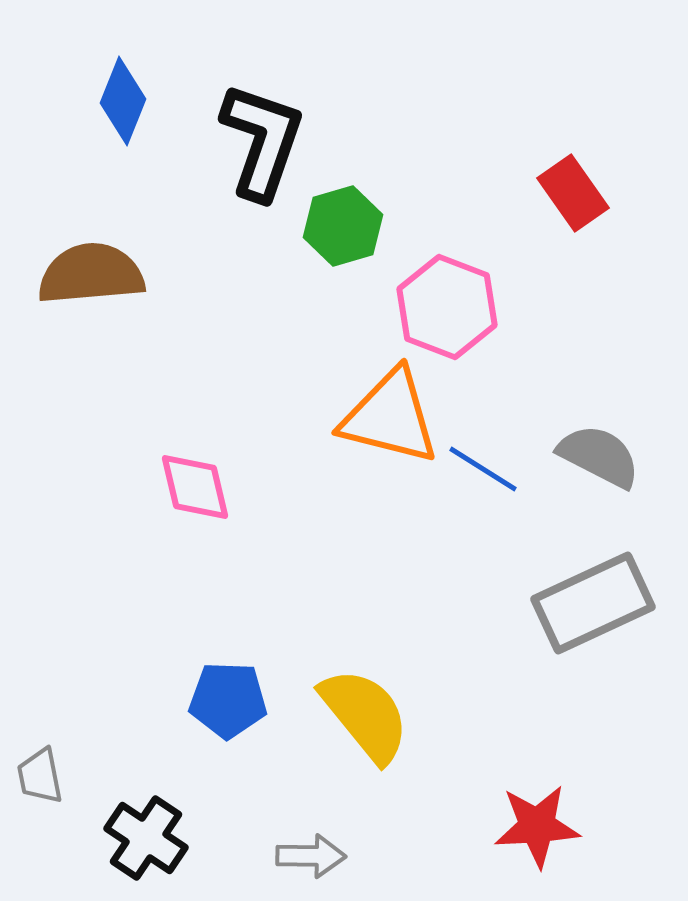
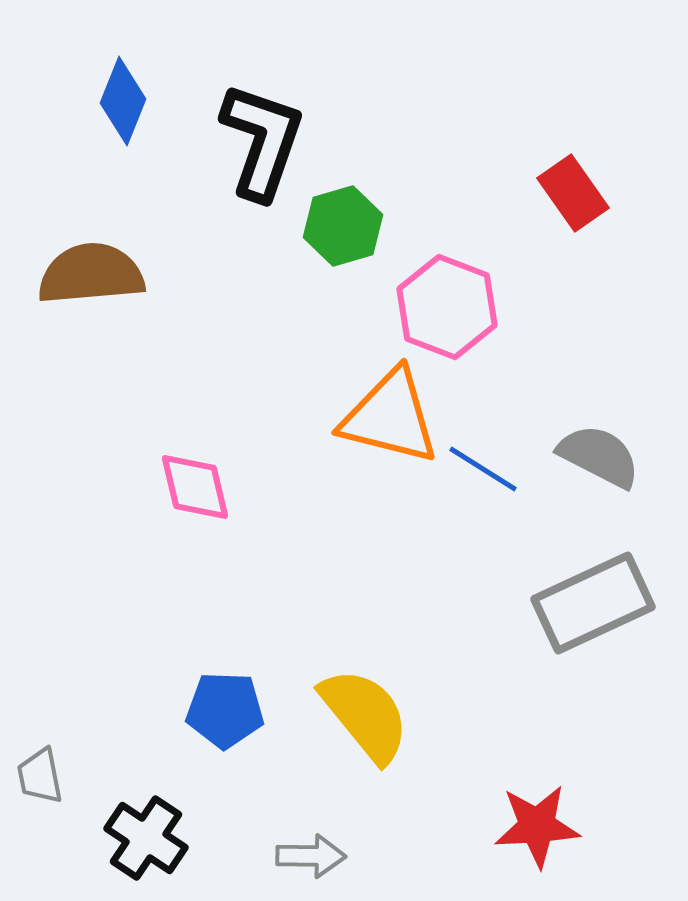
blue pentagon: moved 3 px left, 10 px down
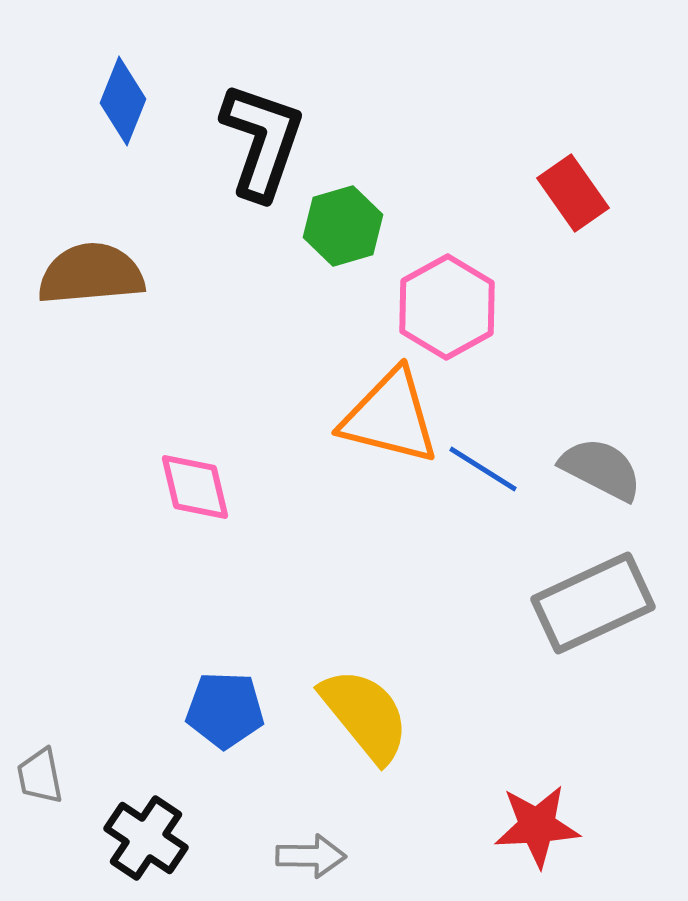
pink hexagon: rotated 10 degrees clockwise
gray semicircle: moved 2 px right, 13 px down
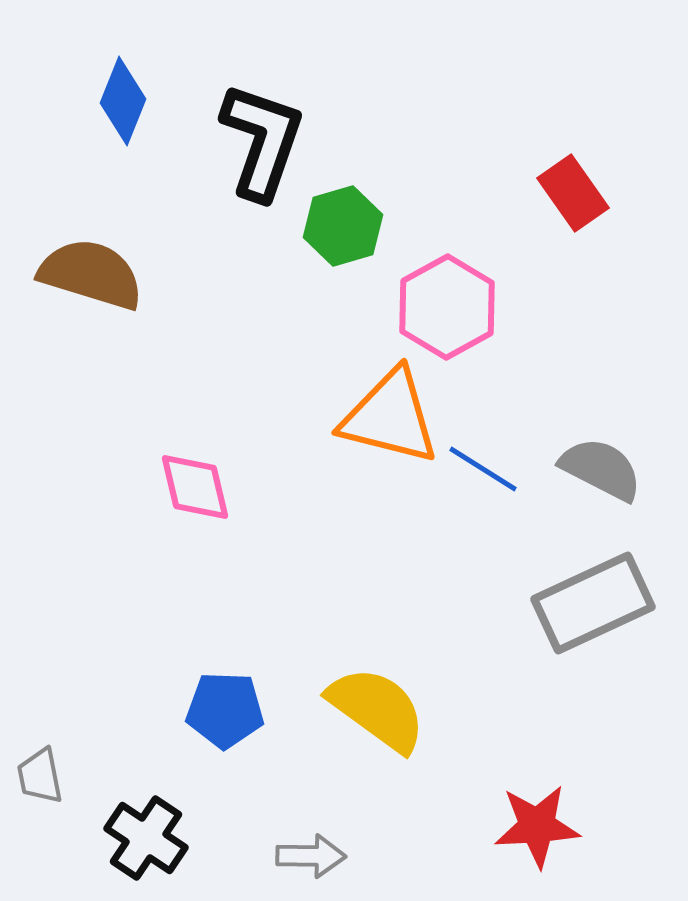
brown semicircle: rotated 22 degrees clockwise
yellow semicircle: moved 12 px right, 6 px up; rotated 15 degrees counterclockwise
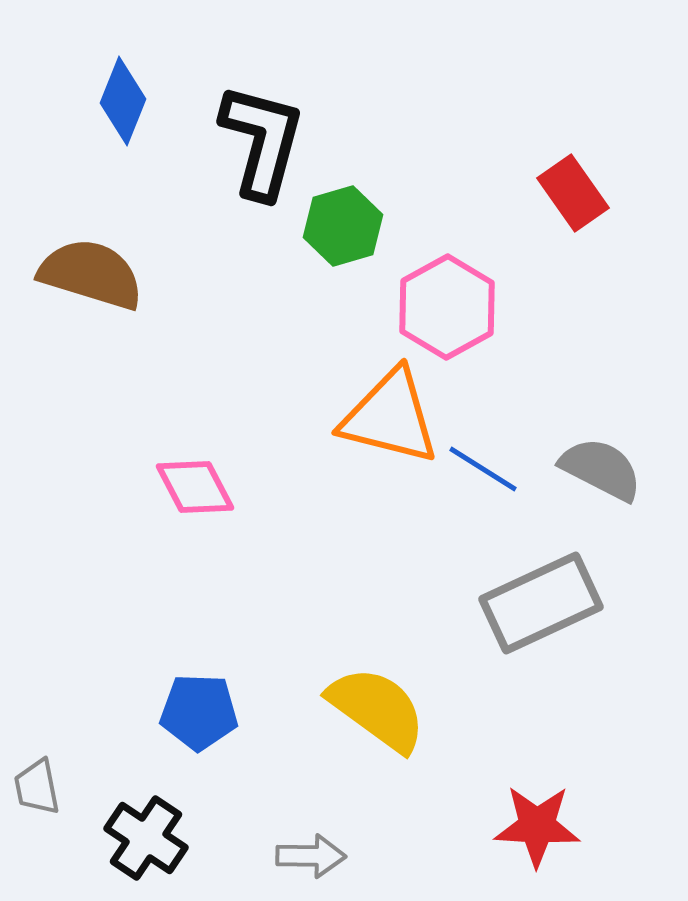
black L-shape: rotated 4 degrees counterclockwise
pink diamond: rotated 14 degrees counterclockwise
gray rectangle: moved 52 px left
blue pentagon: moved 26 px left, 2 px down
gray trapezoid: moved 3 px left, 11 px down
red star: rotated 6 degrees clockwise
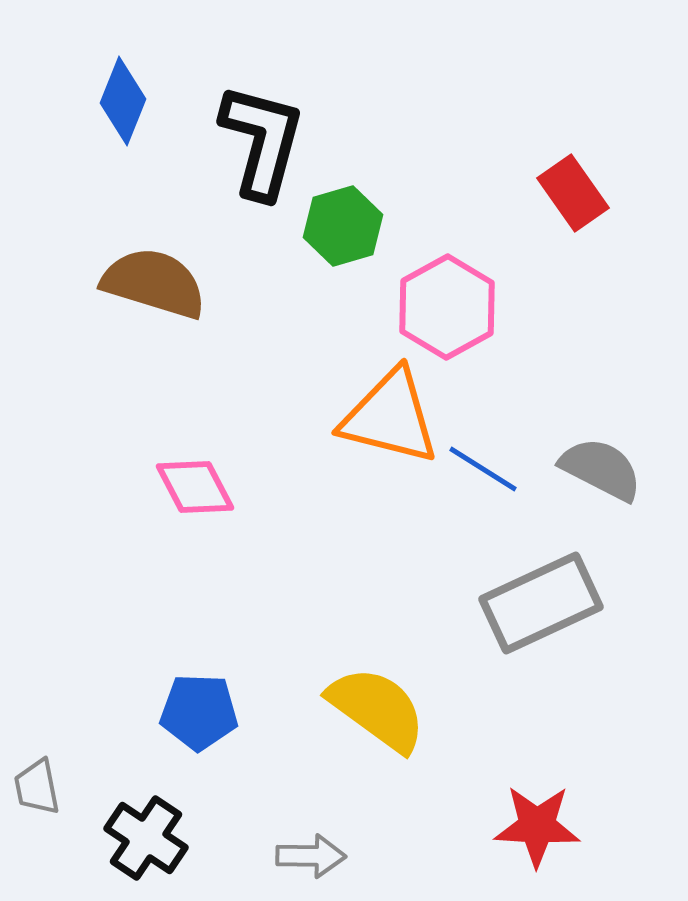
brown semicircle: moved 63 px right, 9 px down
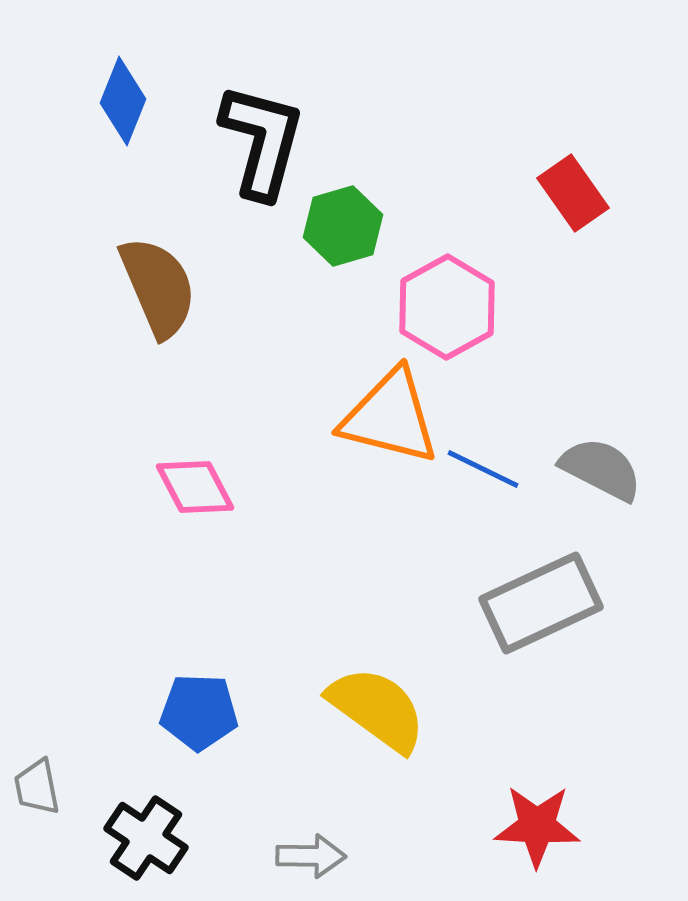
brown semicircle: moved 4 px right, 4 px down; rotated 50 degrees clockwise
blue line: rotated 6 degrees counterclockwise
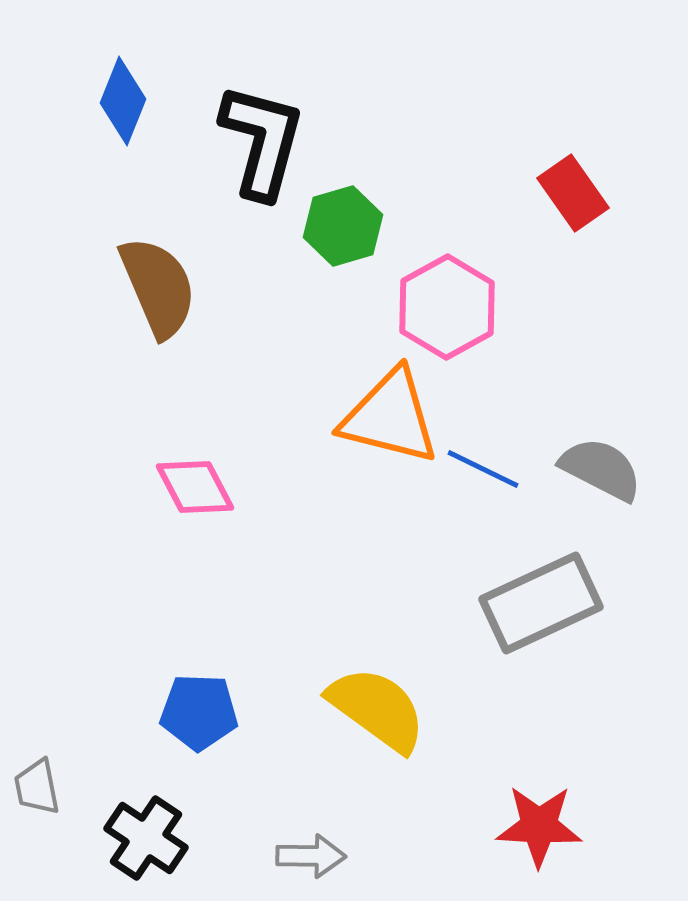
red star: moved 2 px right
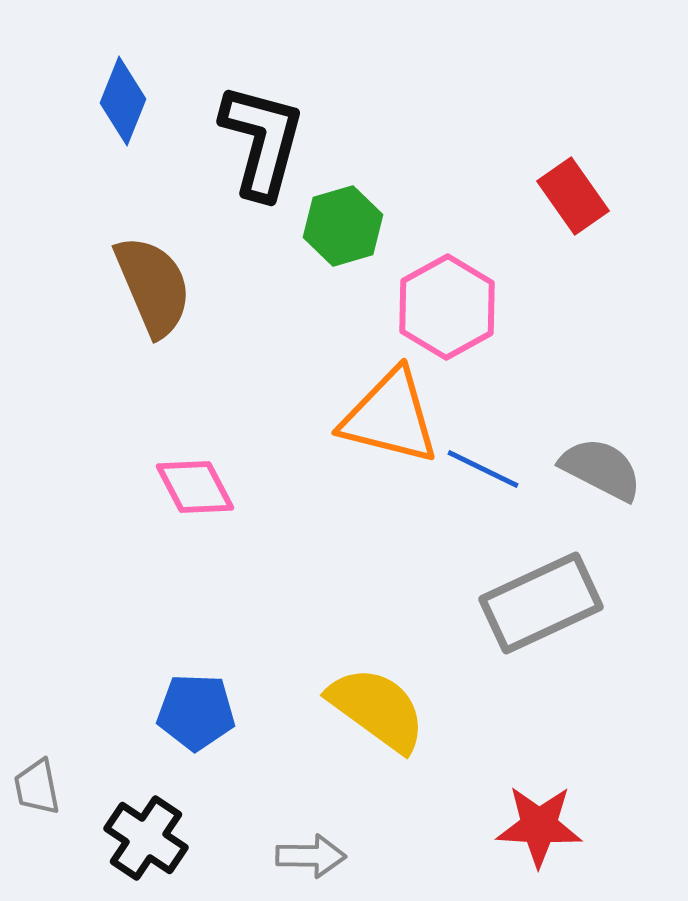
red rectangle: moved 3 px down
brown semicircle: moved 5 px left, 1 px up
blue pentagon: moved 3 px left
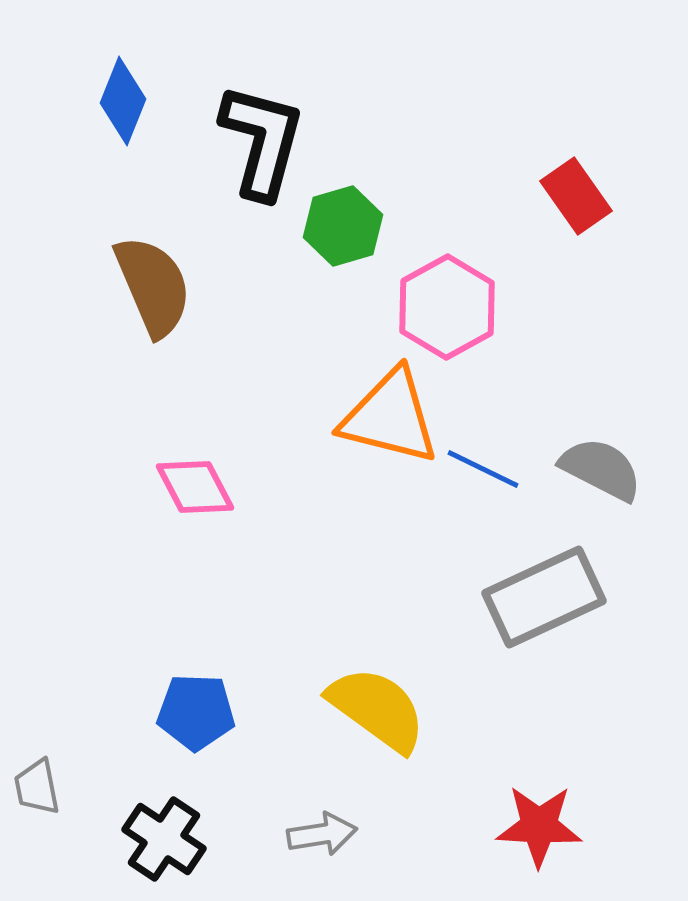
red rectangle: moved 3 px right
gray rectangle: moved 3 px right, 6 px up
black cross: moved 18 px right, 1 px down
gray arrow: moved 11 px right, 22 px up; rotated 10 degrees counterclockwise
